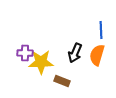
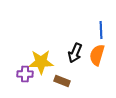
purple cross: moved 21 px down
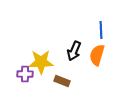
black arrow: moved 1 px left, 2 px up
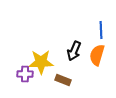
brown rectangle: moved 1 px right, 1 px up
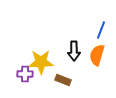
blue line: rotated 24 degrees clockwise
black arrow: rotated 24 degrees counterclockwise
